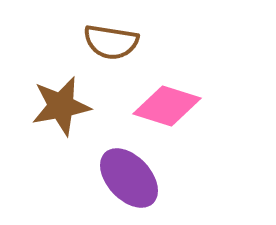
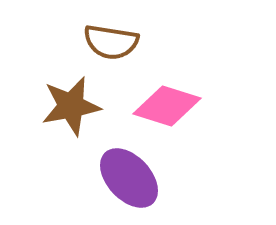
brown star: moved 10 px right
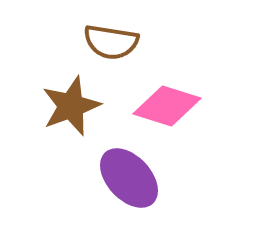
brown star: rotated 10 degrees counterclockwise
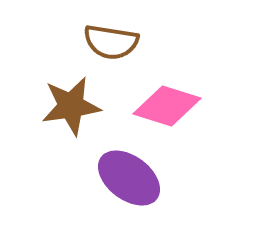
brown star: rotated 12 degrees clockwise
purple ellipse: rotated 10 degrees counterclockwise
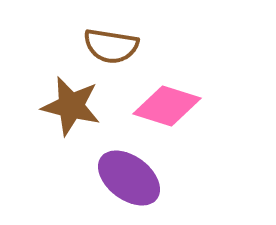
brown semicircle: moved 4 px down
brown star: rotated 22 degrees clockwise
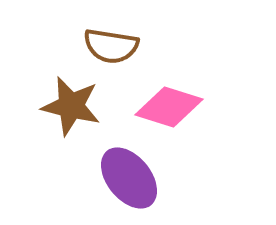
pink diamond: moved 2 px right, 1 px down
purple ellipse: rotated 14 degrees clockwise
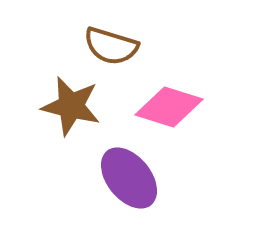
brown semicircle: rotated 8 degrees clockwise
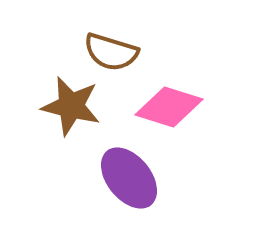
brown semicircle: moved 6 px down
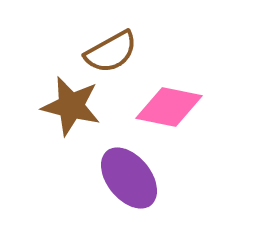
brown semicircle: rotated 46 degrees counterclockwise
pink diamond: rotated 6 degrees counterclockwise
